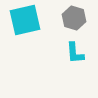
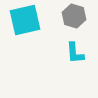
gray hexagon: moved 2 px up
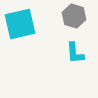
cyan square: moved 5 px left, 4 px down
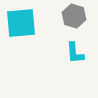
cyan square: moved 1 px right, 1 px up; rotated 8 degrees clockwise
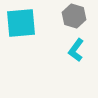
cyan L-shape: moved 1 px right, 3 px up; rotated 40 degrees clockwise
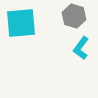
cyan L-shape: moved 5 px right, 2 px up
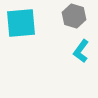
cyan L-shape: moved 3 px down
